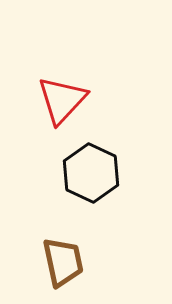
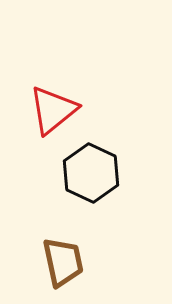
red triangle: moved 9 px left, 10 px down; rotated 8 degrees clockwise
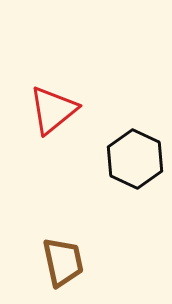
black hexagon: moved 44 px right, 14 px up
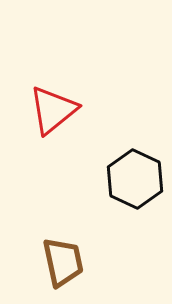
black hexagon: moved 20 px down
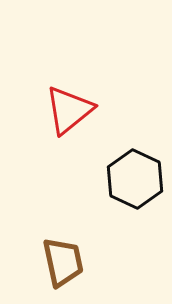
red triangle: moved 16 px right
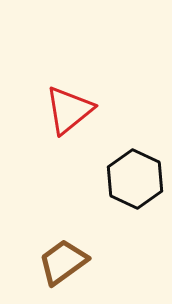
brown trapezoid: rotated 114 degrees counterclockwise
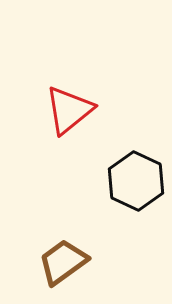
black hexagon: moved 1 px right, 2 px down
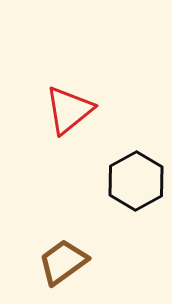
black hexagon: rotated 6 degrees clockwise
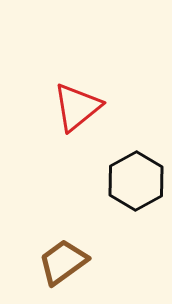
red triangle: moved 8 px right, 3 px up
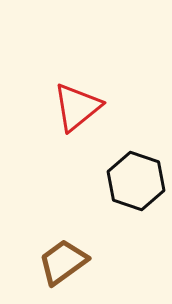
black hexagon: rotated 12 degrees counterclockwise
